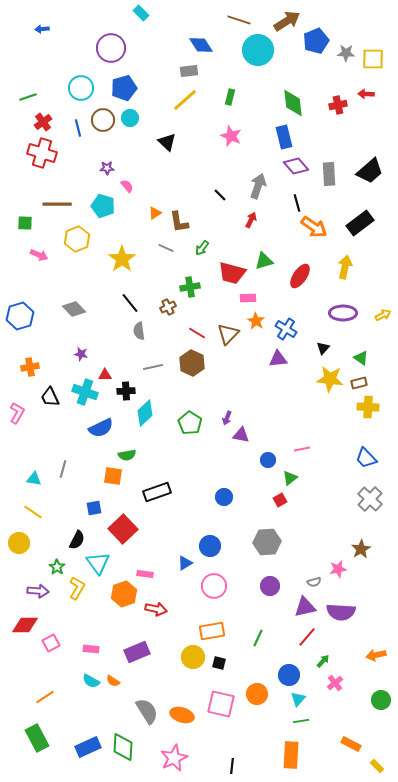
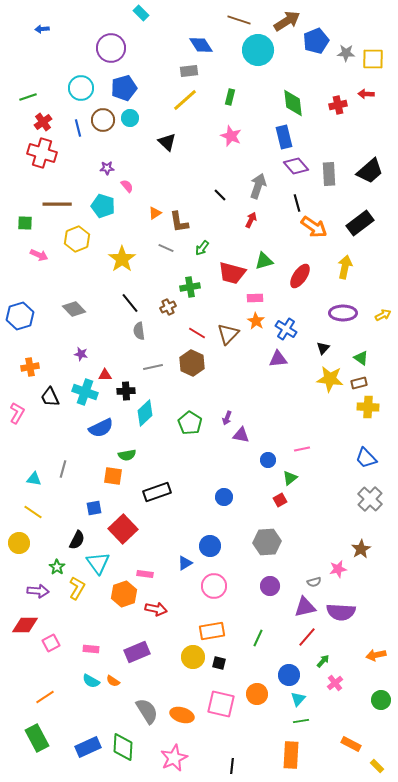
pink rectangle at (248, 298): moved 7 px right
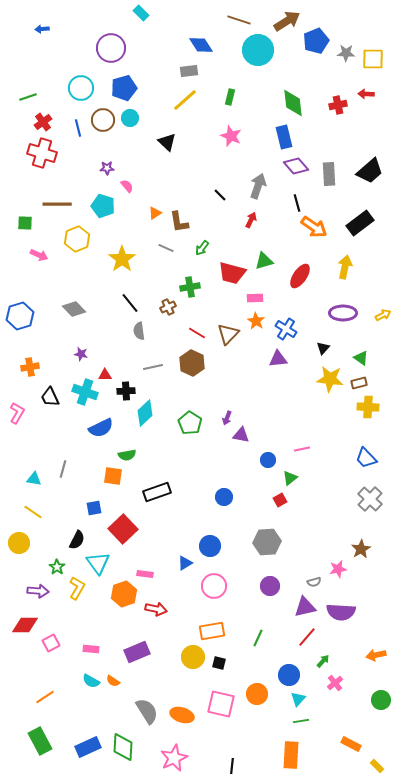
green rectangle at (37, 738): moved 3 px right, 3 px down
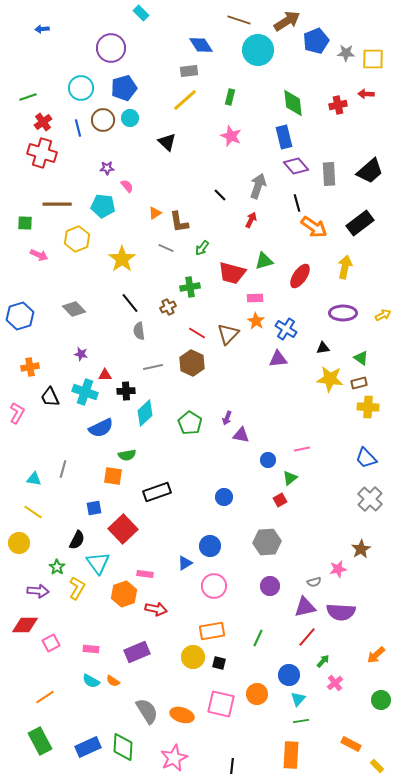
cyan pentagon at (103, 206): rotated 10 degrees counterclockwise
black triangle at (323, 348): rotated 40 degrees clockwise
orange arrow at (376, 655): rotated 30 degrees counterclockwise
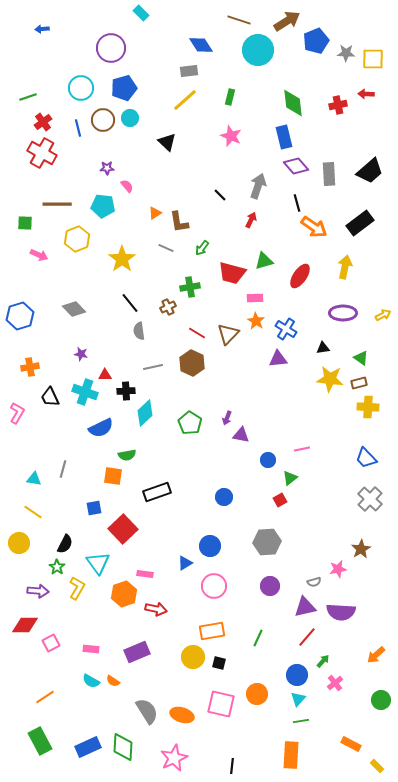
red cross at (42, 153): rotated 12 degrees clockwise
black semicircle at (77, 540): moved 12 px left, 4 px down
blue circle at (289, 675): moved 8 px right
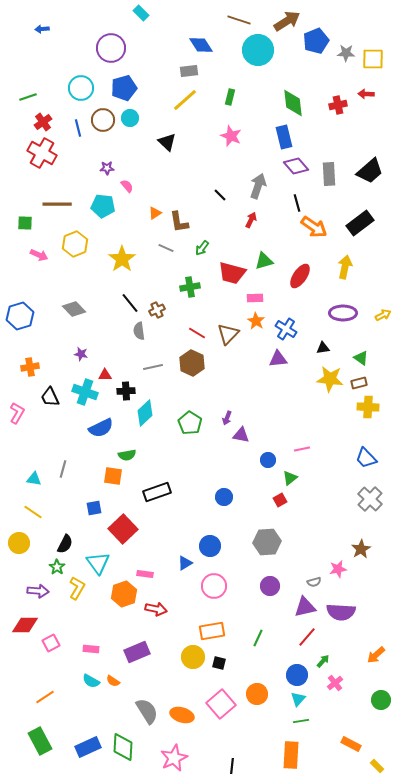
yellow hexagon at (77, 239): moved 2 px left, 5 px down
brown cross at (168, 307): moved 11 px left, 3 px down
pink square at (221, 704): rotated 36 degrees clockwise
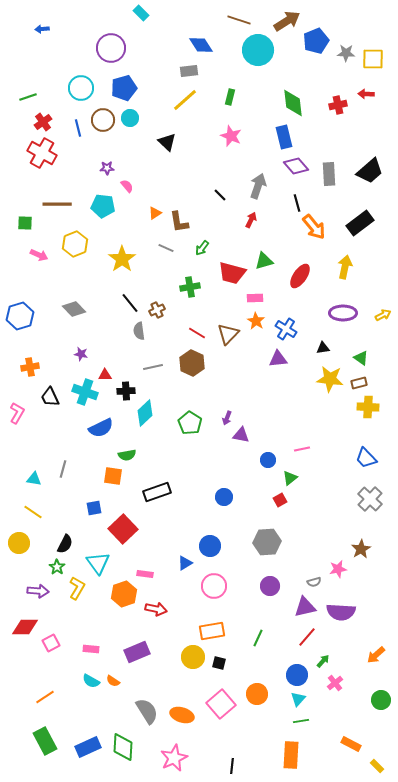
orange arrow at (314, 227): rotated 16 degrees clockwise
red diamond at (25, 625): moved 2 px down
green rectangle at (40, 741): moved 5 px right
